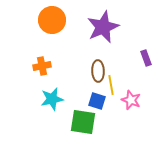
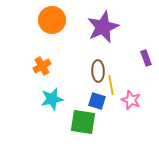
orange cross: rotated 18 degrees counterclockwise
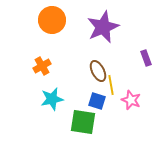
brown ellipse: rotated 25 degrees counterclockwise
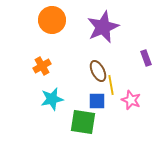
blue square: rotated 18 degrees counterclockwise
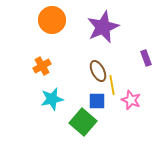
yellow line: moved 1 px right
green square: rotated 32 degrees clockwise
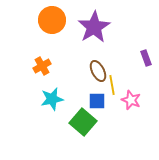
purple star: moved 9 px left; rotated 8 degrees counterclockwise
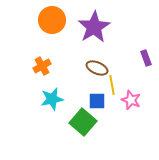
brown ellipse: moved 1 px left, 3 px up; rotated 40 degrees counterclockwise
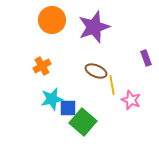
purple star: rotated 12 degrees clockwise
brown ellipse: moved 1 px left, 3 px down
blue square: moved 29 px left, 7 px down
